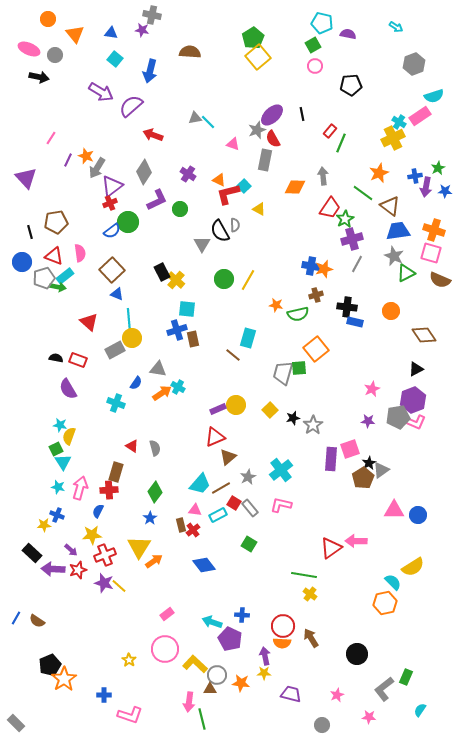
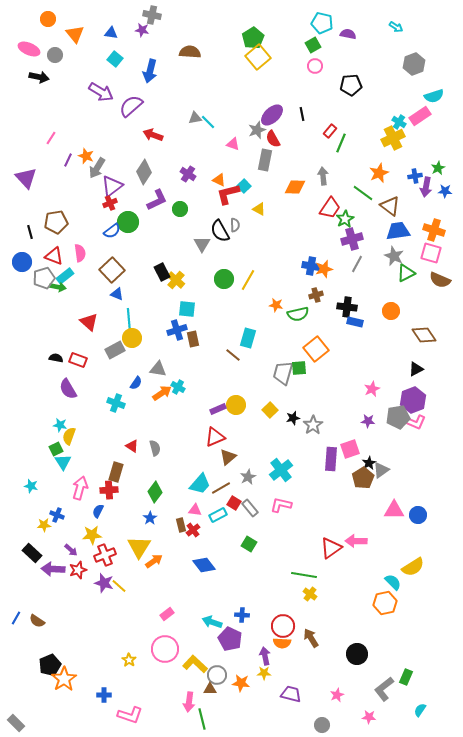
cyan star at (58, 487): moved 27 px left, 1 px up
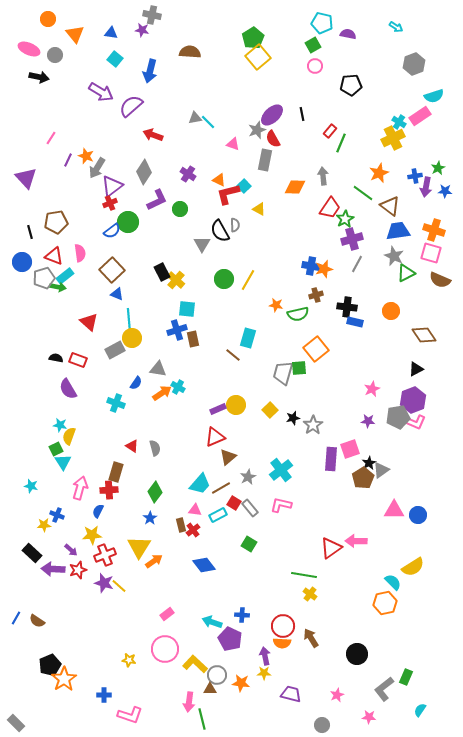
yellow star at (129, 660): rotated 24 degrees counterclockwise
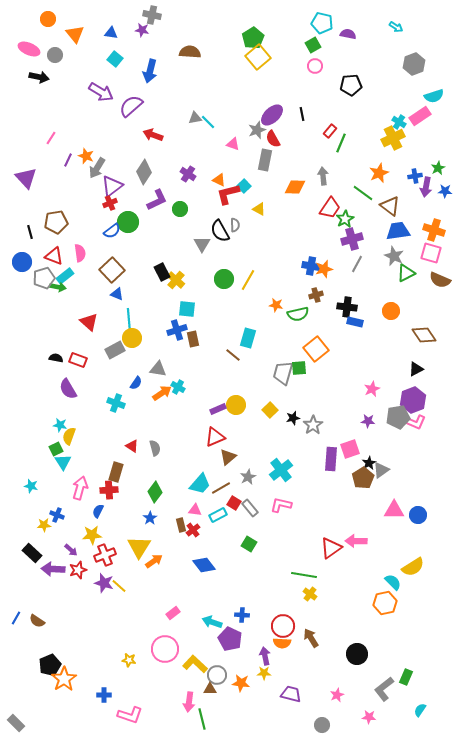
pink rectangle at (167, 614): moved 6 px right, 1 px up
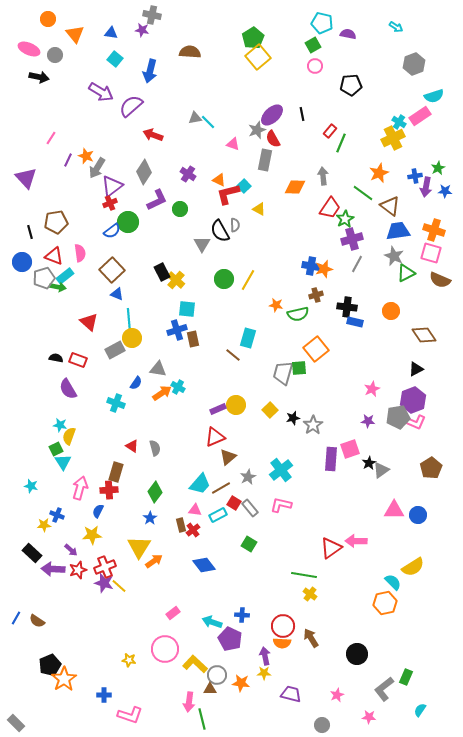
brown pentagon at (363, 478): moved 68 px right, 10 px up
red cross at (105, 555): moved 12 px down
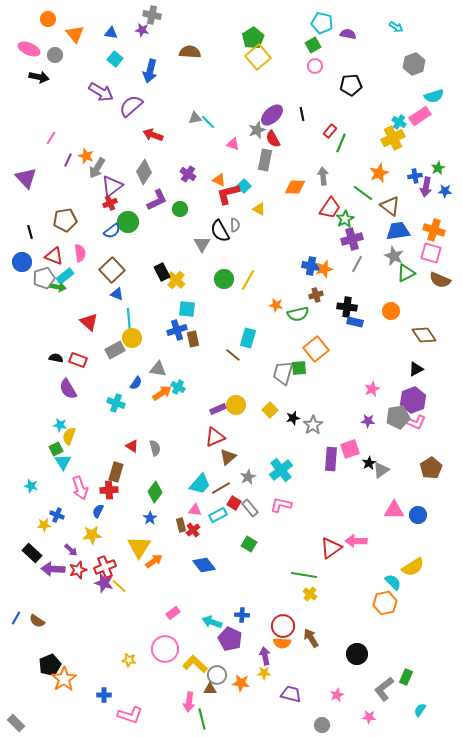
brown pentagon at (56, 222): moved 9 px right, 2 px up
pink arrow at (80, 488): rotated 145 degrees clockwise
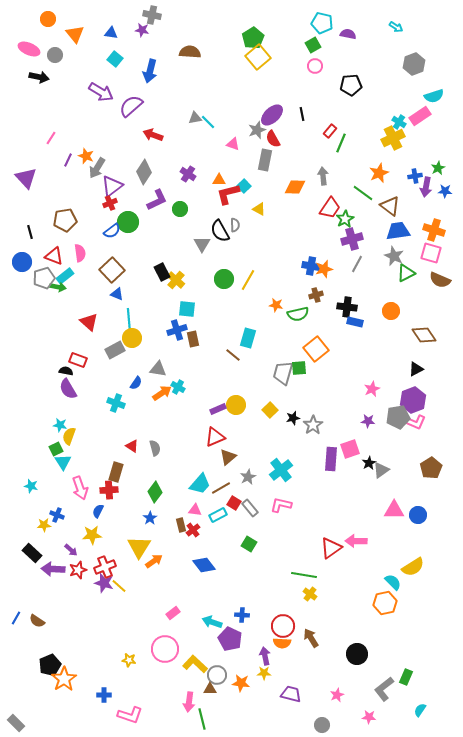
orange triangle at (219, 180): rotated 24 degrees counterclockwise
black semicircle at (56, 358): moved 10 px right, 13 px down
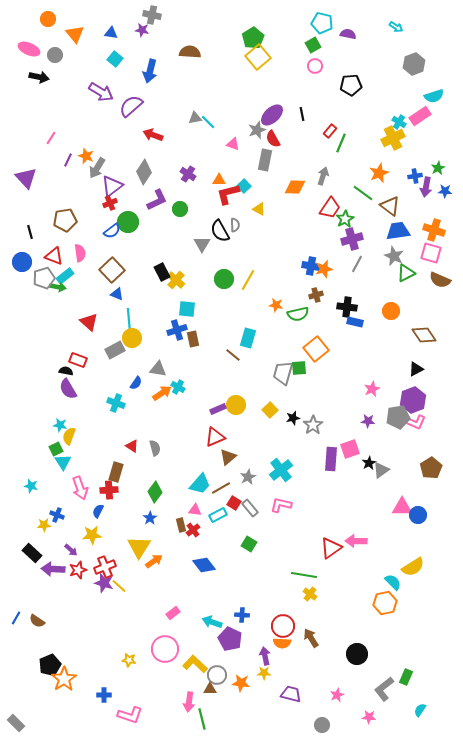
gray arrow at (323, 176): rotated 24 degrees clockwise
pink triangle at (394, 510): moved 8 px right, 3 px up
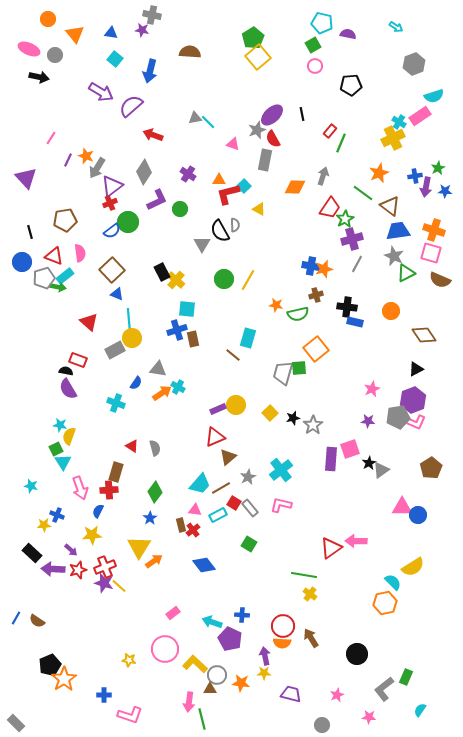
yellow square at (270, 410): moved 3 px down
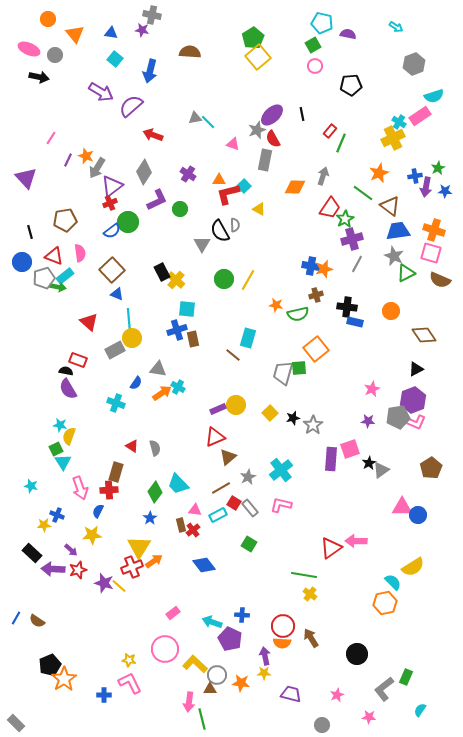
cyan trapezoid at (200, 484): moved 22 px left; rotated 95 degrees clockwise
red cross at (105, 567): moved 27 px right
pink L-shape at (130, 715): moved 32 px up; rotated 135 degrees counterclockwise
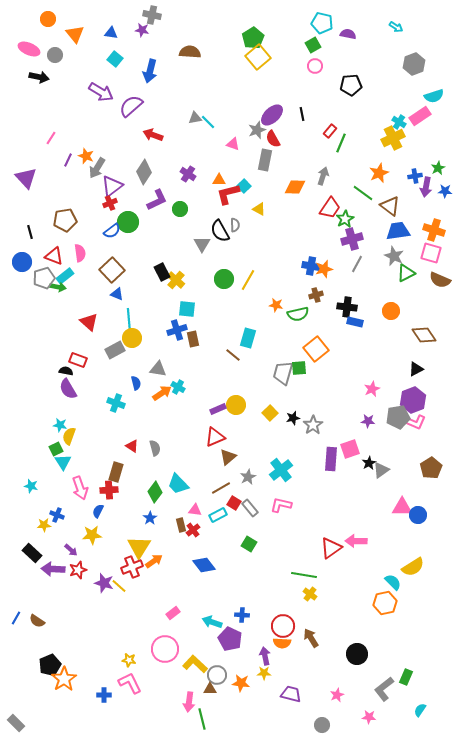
blue semicircle at (136, 383): rotated 48 degrees counterclockwise
